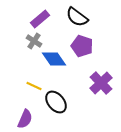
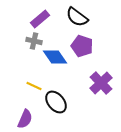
gray cross: rotated 21 degrees counterclockwise
blue diamond: moved 1 px right, 2 px up
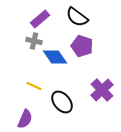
purple cross: moved 1 px right, 7 px down
black ellipse: moved 6 px right
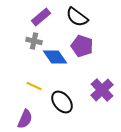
purple rectangle: moved 1 px right, 2 px up
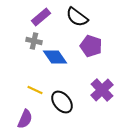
purple pentagon: moved 9 px right
yellow line: moved 1 px right, 4 px down
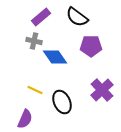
purple pentagon: rotated 20 degrees counterclockwise
black ellipse: rotated 15 degrees clockwise
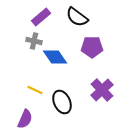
purple pentagon: moved 1 px right, 1 px down
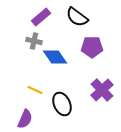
black ellipse: moved 2 px down
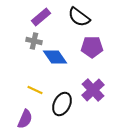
black semicircle: moved 2 px right
purple cross: moved 9 px left
black ellipse: rotated 50 degrees clockwise
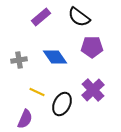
gray cross: moved 15 px left, 19 px down; rotated 21 degrees counterclockwise
yellow line: moved 2 px right, 2 px down
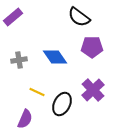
purple rectangle: moved 28 px left
